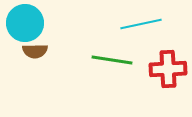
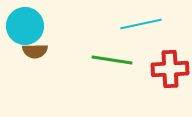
cyan circle: moved 3 px down
red cross: moved 2 px right
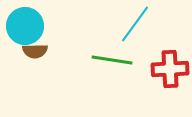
cyan line: moved 6 px left; rotated 42 degrees counterclockwise
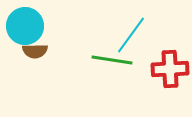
cyan line: moved 4 px left, 11 px down
